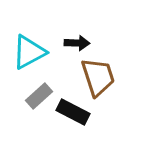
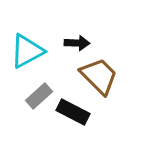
cyan triangle: moved 2 px left, 1 px up
brown trapezoid: moved 1 px right, 1 px up; rotated 27 degrees counterclockwise
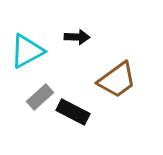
black arrow: moved 6 px up
brown trapezoid: moved 18 px right, 4 px down; rotated 99 degrees clockwise
gray rectangle: moved 1 px right, 1 px down
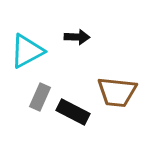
brown trapezoid: moved 12 px down; rotated 42 degrees clockwise
gray rectangle: rotated 24 degrees counterclockwise
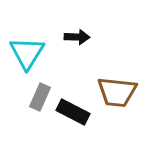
cyan triangle: moved 2 px down; rotated 30 degrees counterclockwise
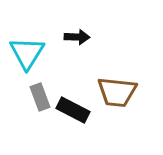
gray rectangle: rotated 44 degrees counterclockwise
black rectangle: moved 2 px up
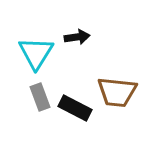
black arrow: rotated 10 degrees counterclockwise
cyan triangle: moved 9 px right
black rectangle: moved 2 px right, 2 px up
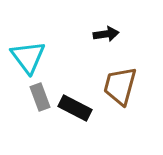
black arrow: moved 29 px right, 3 px up
cyan triangle: moved 8 px left, 4 px down; rotated 9 degrees counterclockwise
brown trapezoid: moved 3 px right, 6 px up; rotated 99 degrees clockwise
